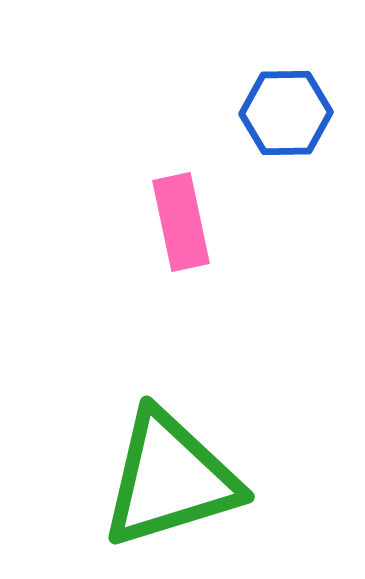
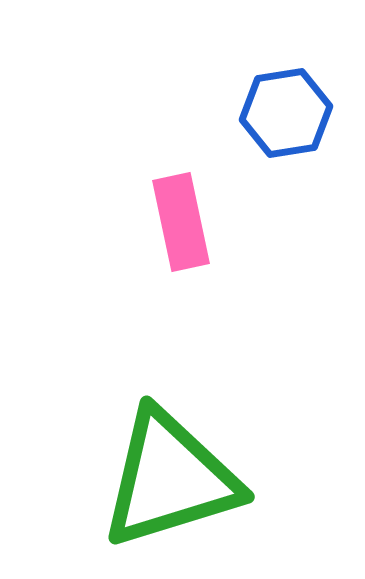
blue hexagon: rotated 8 degrees counterclockwise
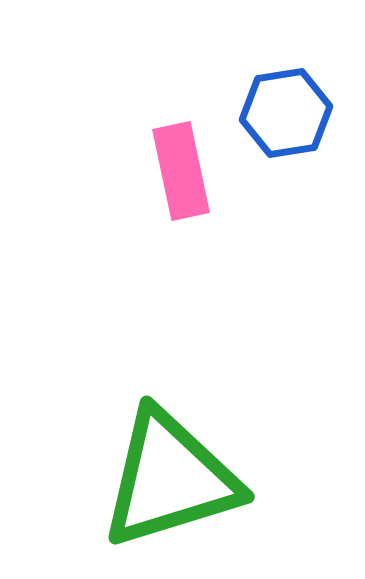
pink rectangle: moved 51 px up
